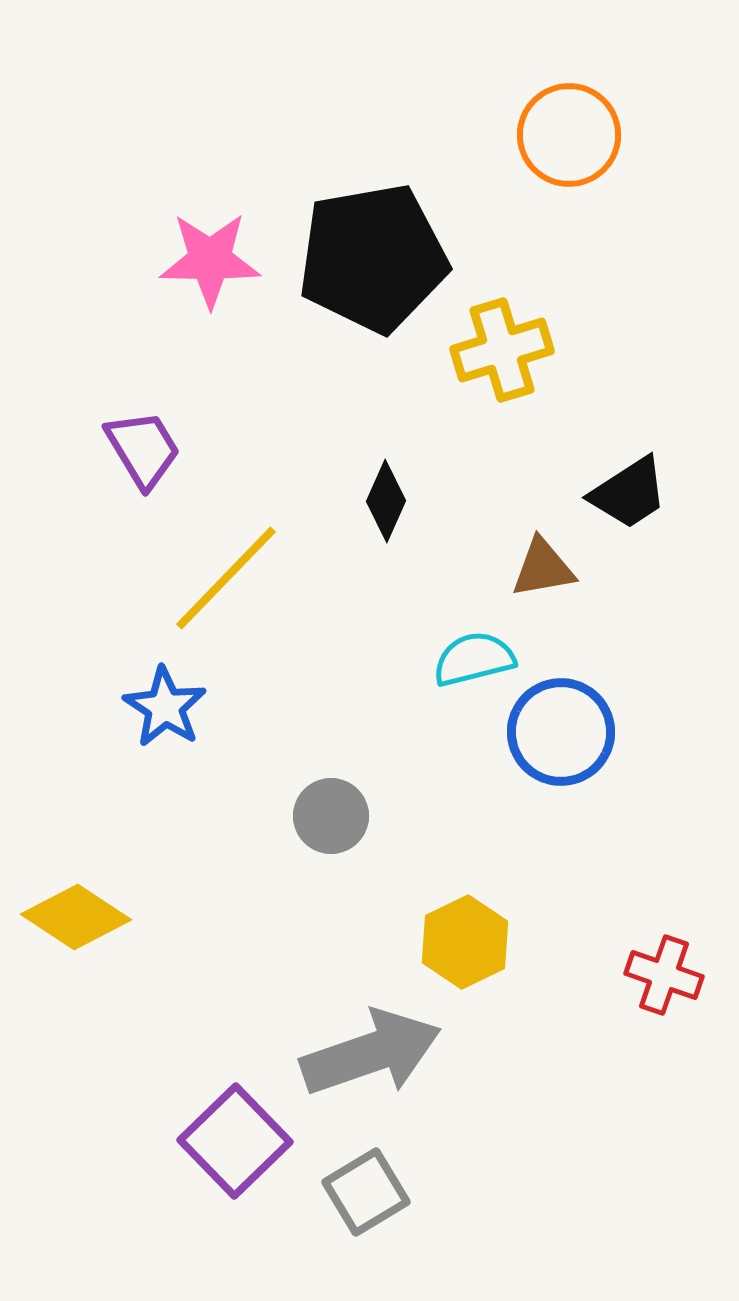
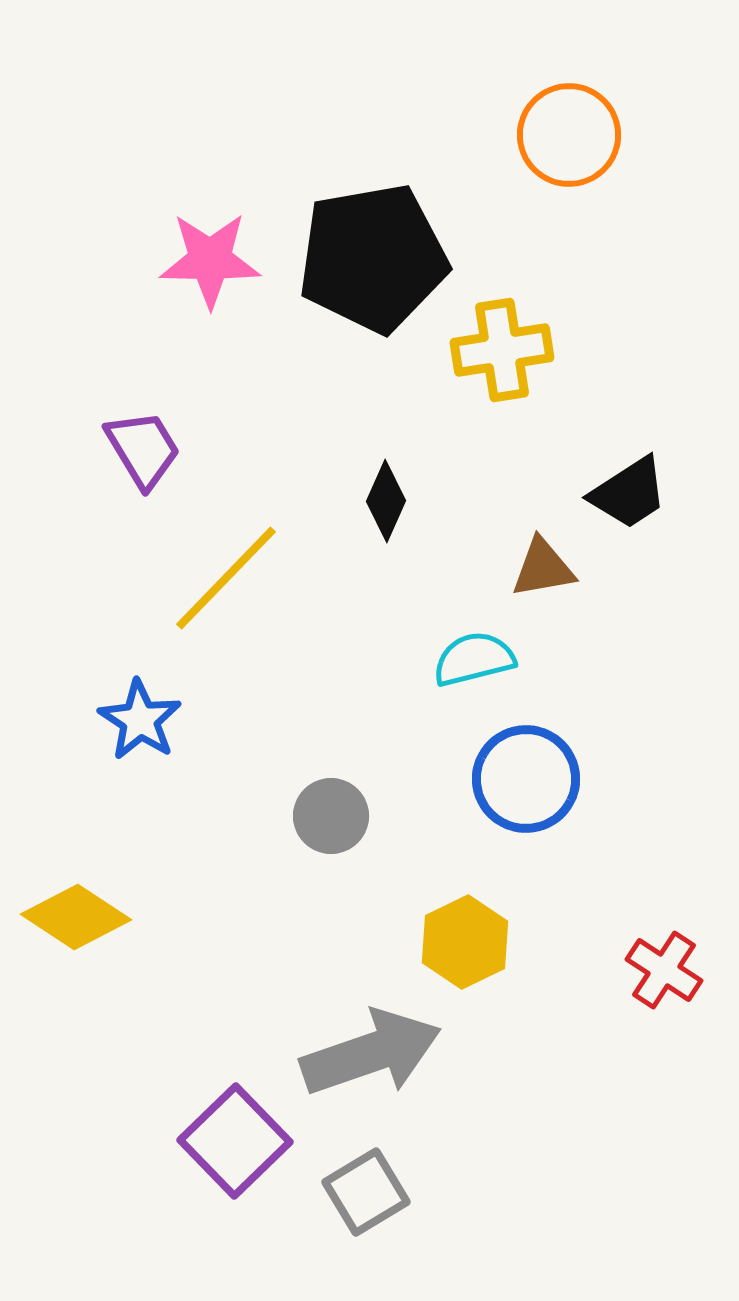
yellow cross: rotated 8 degrees clockwise
blue star: moved 25 px left, 13 px down
blue circle: moved 35 px left, 47 px down
red cross: moved 5 px up; rotated 14 degrees clockwise
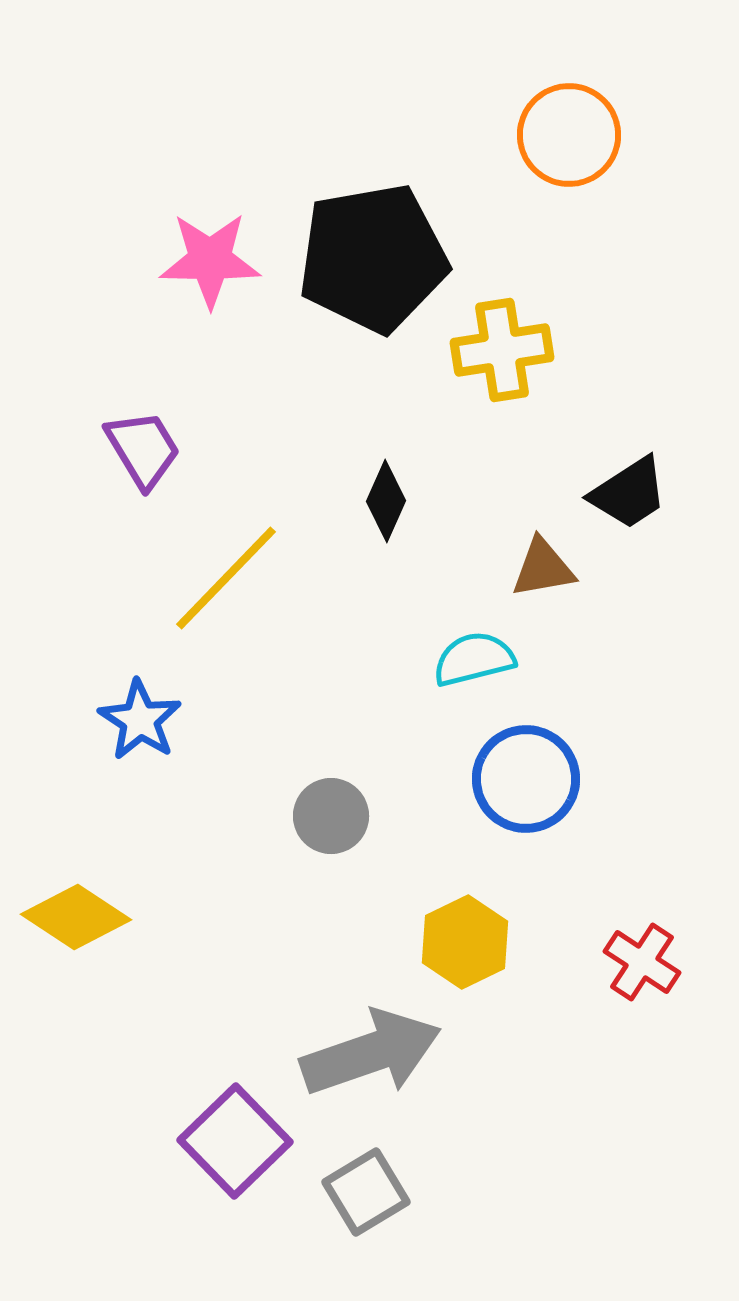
red cross: moved 22 px left, 8 px up
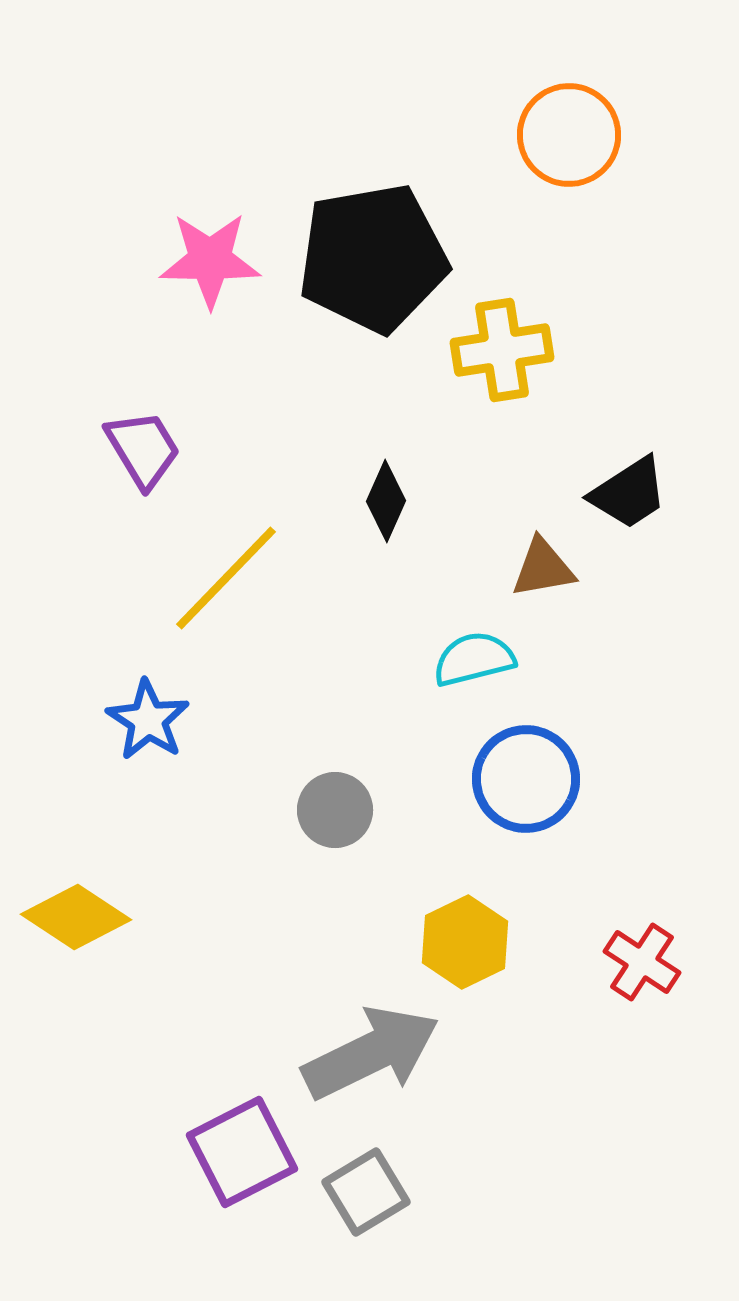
blue star: moved 8 px right
gray circle: moved 4 px right, 6 px up
gray arrow: rotated 7 degrees counterclockwise
purple square: moved 7 px right, 11 px down; rotated 17 degrees clockwise
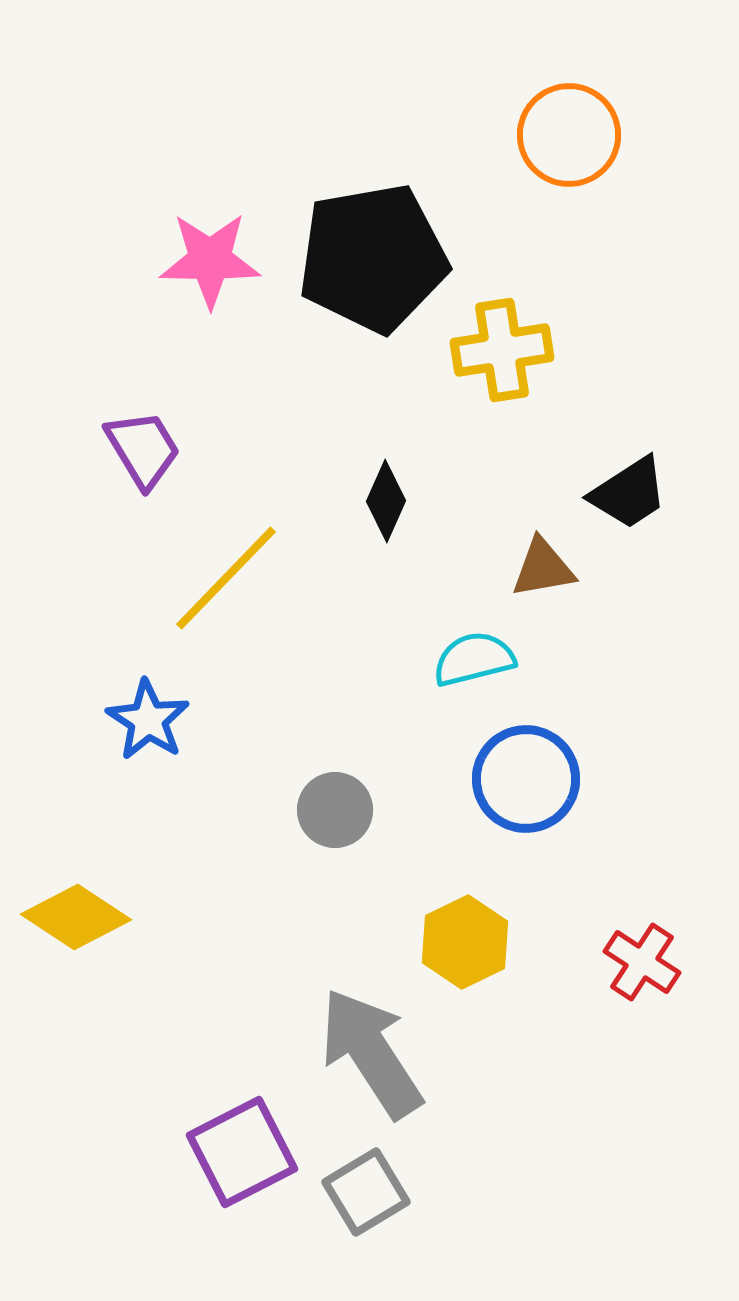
gray arrow: rotated 97 degrees counterclockwise
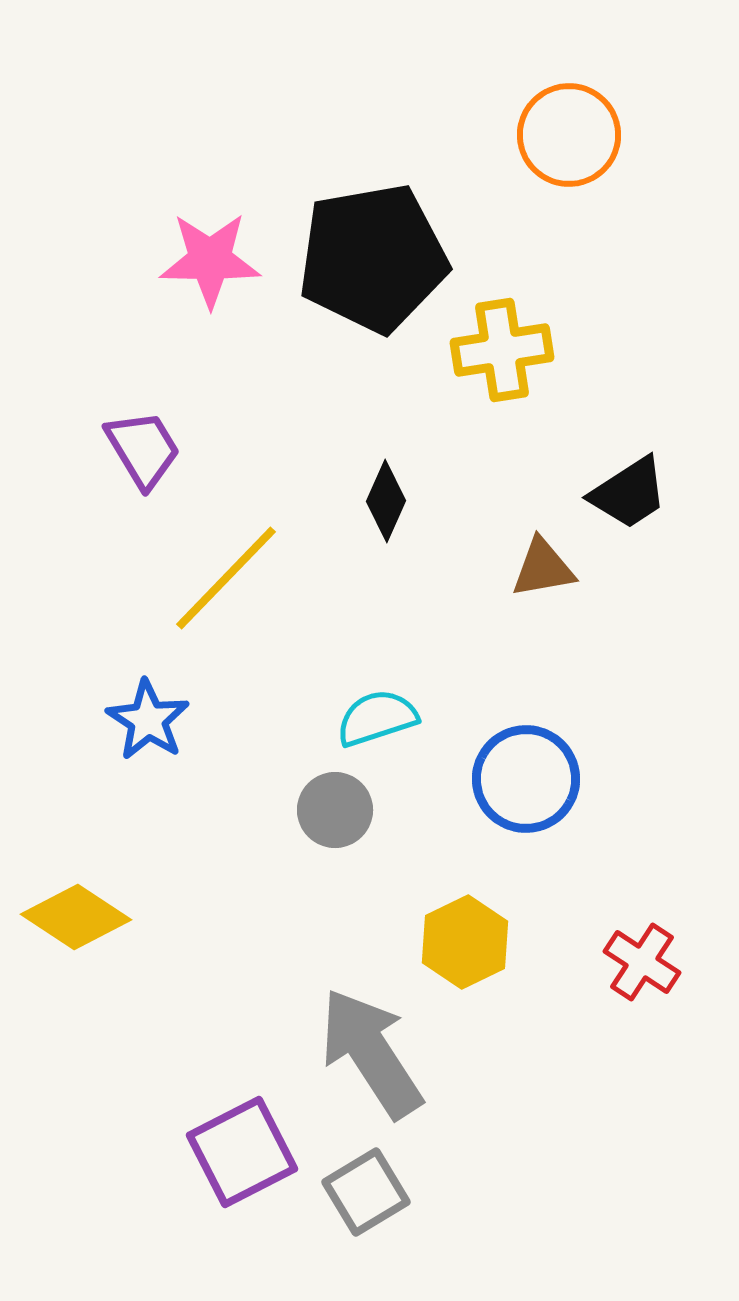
cyan semicircle: moved 97 px left, 59 px down; rotated 4 degrees counterclockwise
